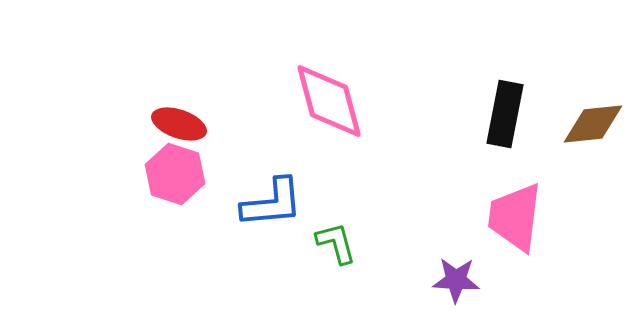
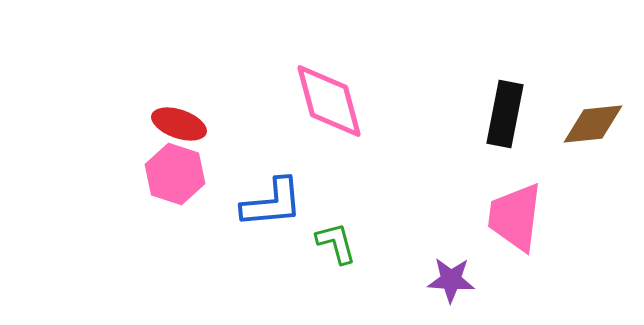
purple star: moved 5 px left
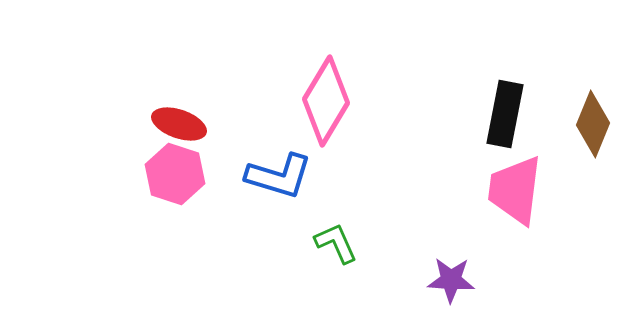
pink diamond: moved 3 px left; rotated 46 degrees clockwise
brown diamond: rotated 62 degrees counterclockwise
blue L-shape: moved 7 px right, 27 px up; rotated 22 degrees clockwise
pink trapezoid: moved 27 px up
green L-shape: rotated 9 degrees counterclockwise
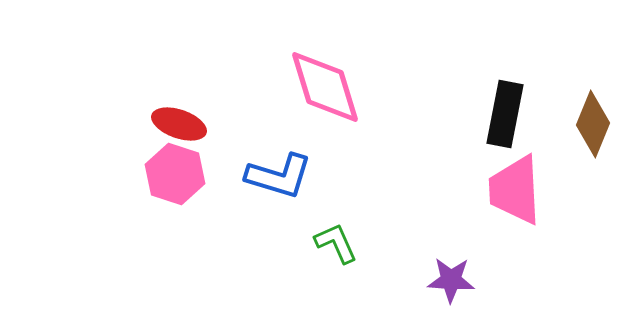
pink diamond: moved 1 px left, 14 px up; rotated 48 degrees counterclockwise
pink trapezoid: rotated 10 degrees counterclockwise
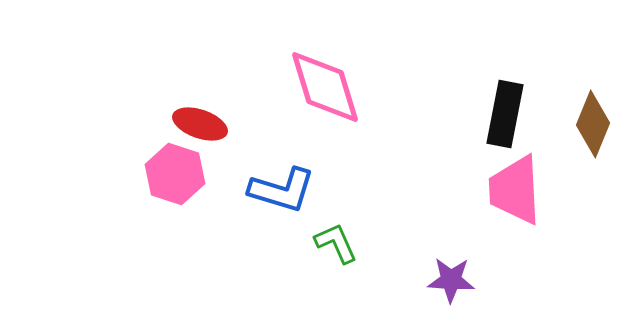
red ellipse: moved 21 px right
blue L-shape: moved 3 px right, 14 px down
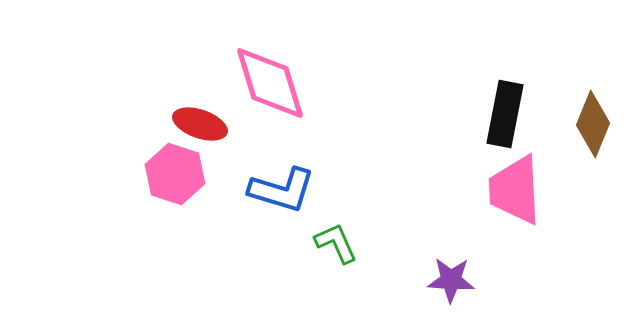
pink diamond: moved 55 px left, 4 px up
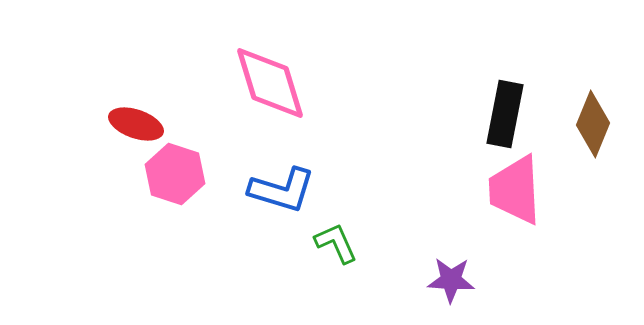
red ellipse: moved 64 px left
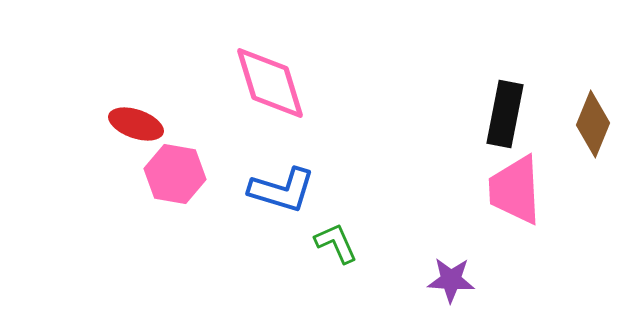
pink hexagon: rotated 8 degrees counterclockwise
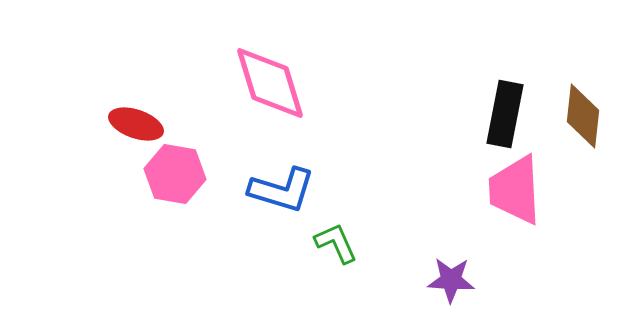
brown diamond: moved 10 px left, 8 px up; rotated 16 degrees counterclockwise
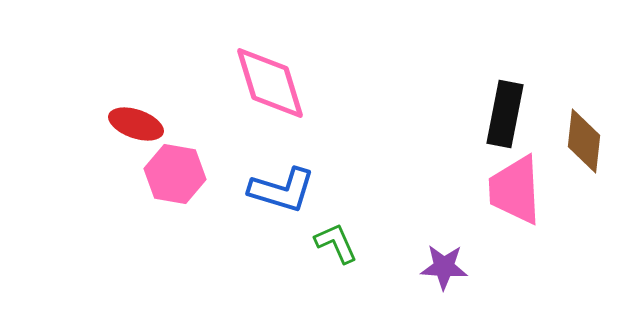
brown diamond: moved 1 px right, 25 px down
purple star: moved 7 px left, 13 px up
